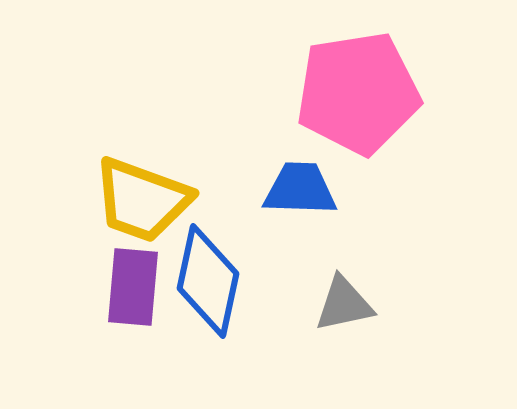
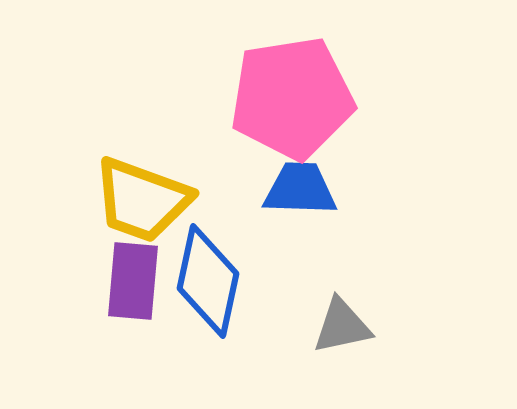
pink pentagon: moved 66 px left, 5 px down
purple rectangle: moved 6 px up
gray triangle: moved 2 px left, 22 px down
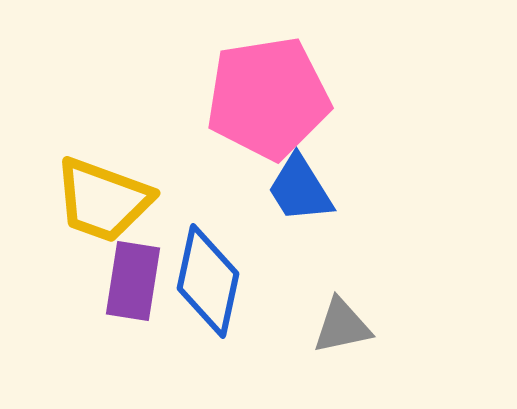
pink pentagon: moved 24 px left
blue trapezoid: rotated 124 degrees counterclockwise
yellow trapezoid: moved 39 px left
purple rectangle: rotated 4 degrees clockwise
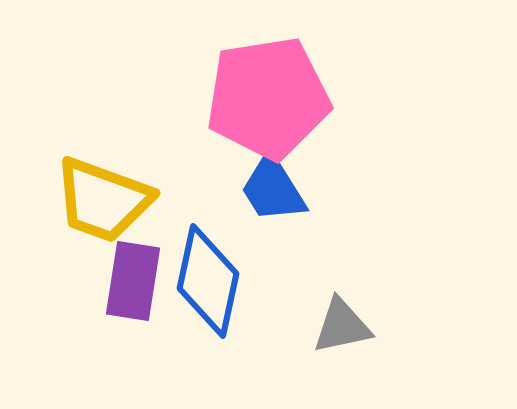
blue trapezoid: moved 27 px left
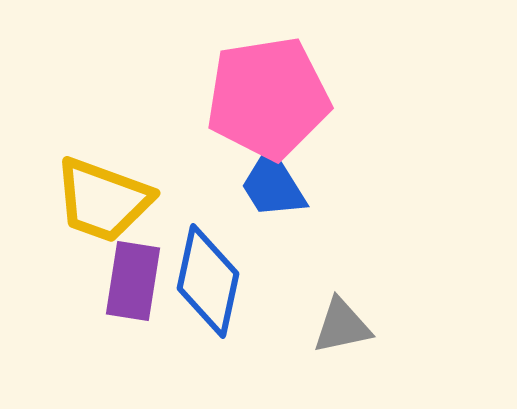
blue trapezoid: moved 4 px up
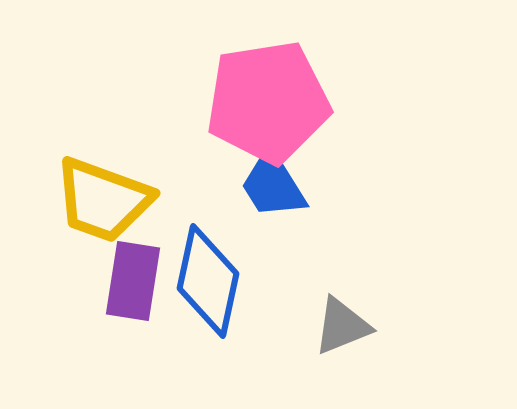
pink pentagon: moved 4 px down
gray triangle: rotated 10 degrees counterclockwise
